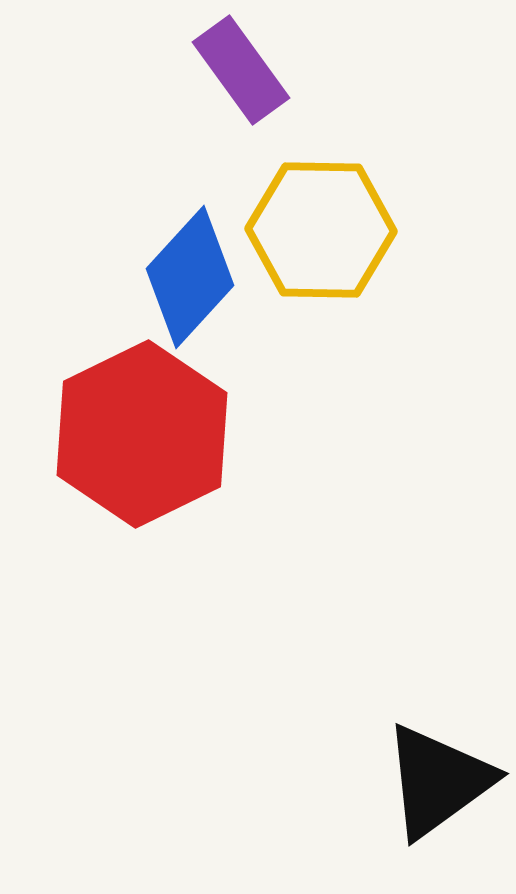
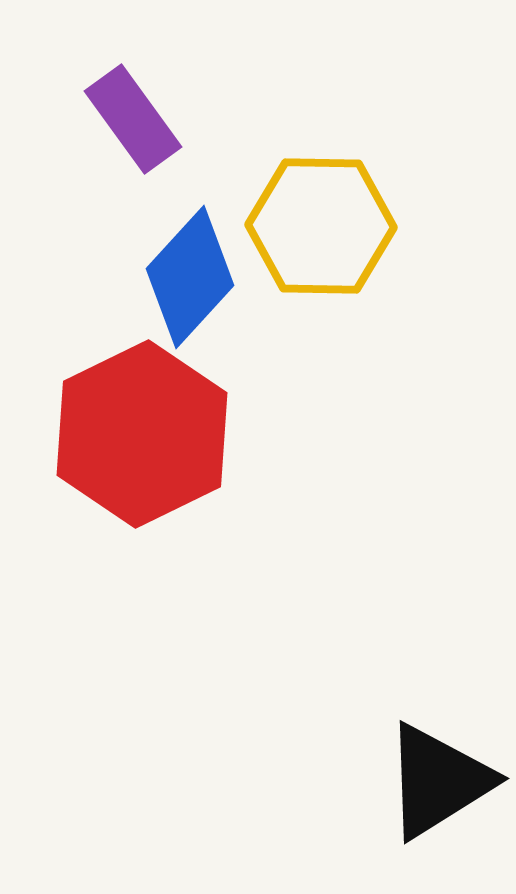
purple rectangle: moved 108 px left, 49 px down
yellow hexagon: moved 4 px up
black triangle: rotated 4 degrees clockwise
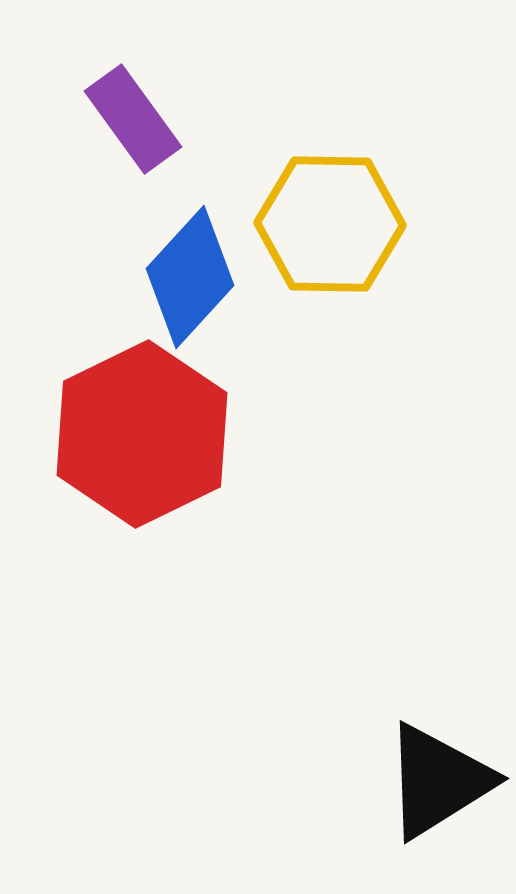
yellow hexagon: moved 9 px right, 2 px up
